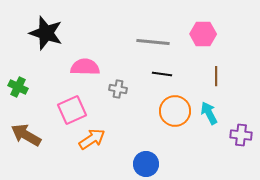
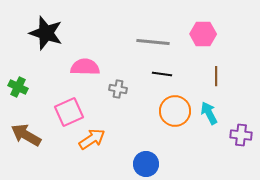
pink square: moved 3 px left, 2 px down
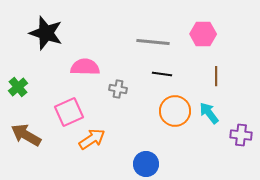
green cross: rotated 24 degrees clockwise
cyan arrow: rotated 10 degrees counterclockwise
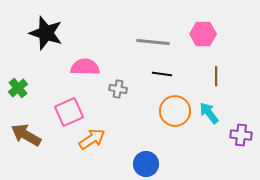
green cross: moved 1 px down
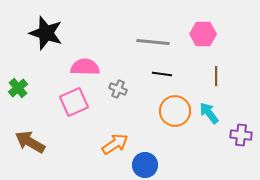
gray cross: rotated 12 degrees clockwise
pink square: moved 5 px right, 10 px up
brown arrow: moved 4 px right, 7 px down
orange arrow: moved 23 px right, 5 px down
blue circle: moved 1 px left, 1 px down
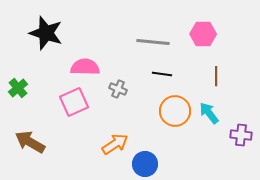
blue circle: moved 1 px up
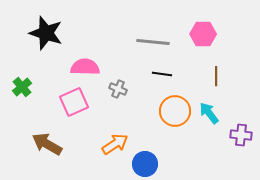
green cross: moved 4 px right, 1 px up
brown arrow: moved 17 px right, 2 px down
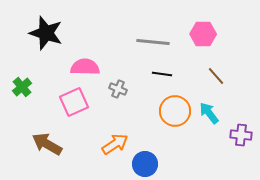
brown line: rotated 42 degrees counterclockwise
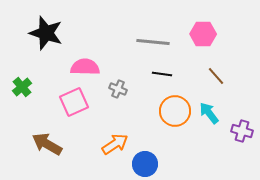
purple cross: moved 1 px right, 4 px up; rotated 10 degrees clockwise
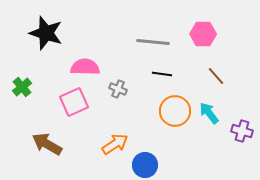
blue circle: moved 1 px down
